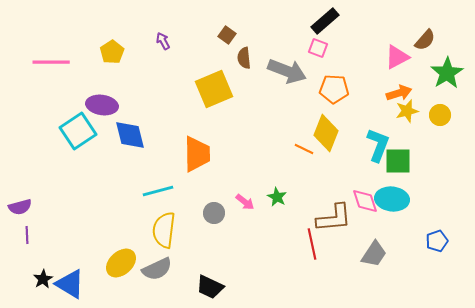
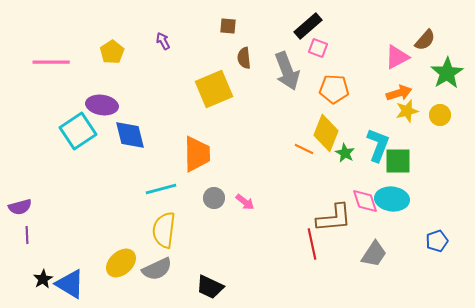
black rectangle at (325, 21): moved 17 px left, 5 px down
brown square at (227, 35): moved 1 px right, 9 px up; rotated 30 degrees counterclockwise
gray arrow at (287, 71): rotated 48 degrees clockwise
cyan line at (158, 191): moved 3 px right, 2 px up
green star at (277, 197): moved 68 px right, 44 px up
gray circle at (214, 213): moved 15 px up
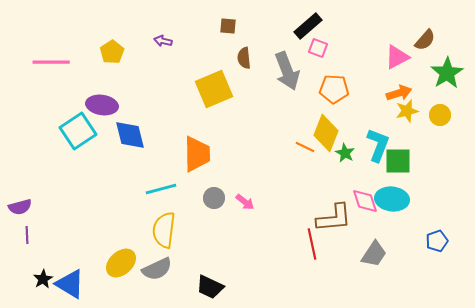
purple arrow at (163, 41): rotated 48 degrees counterclockwise
orange line at (304, 149): moved 1 px right, 2 px up
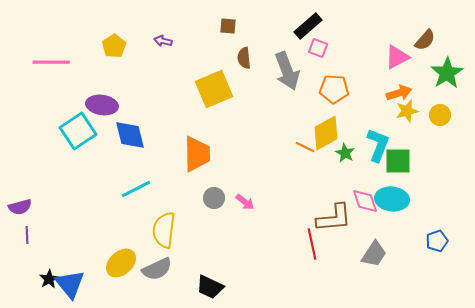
yellow pentagon at (112, 52): moved 2 px right, 6 px up
yellow diamond at (326, 133): rotated 39 degrees clockwise
cyan line at (161, 189): moved 25 px left; rotated 12 degrees counterclockwise
black star at (43, 279): moved 6 px right
blue triangle at (70, 284): rotated 20 degrees clockwise
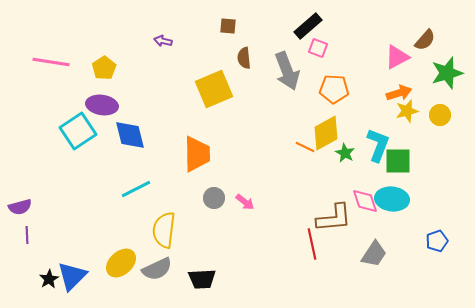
yellow pentagon at (114, 46): moved 10 px left, 22 px down
pink line at (51, 62): rotated 9 degrees clockwise
green star at (447, 73): rotated 16 degrees clockwise
blue triangle at (70, 284): moved 2 px right, 8 px up; rotated 24 degrees clockwise
black trapezoid at (210, 287): moved 8 px left, 8 px up; rotated 28 degrees counterclockwise
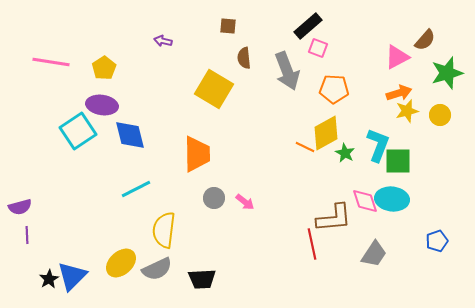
yellow square at (214, 89): rotated 36 degrees counterclockwise
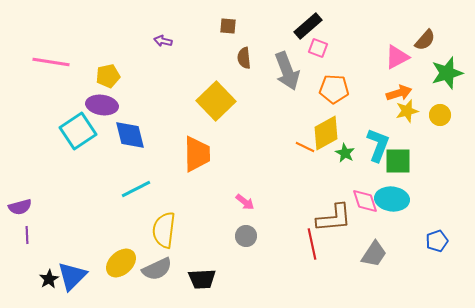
yellow pentagon at (104, 68): moved 4 px right, 8 px down; rotated 20 degrees clockwise
yellow square at (214, 89): moved 2 px right, 12 px down; rotated 15 degrees clockwise
gray circle at (214, 198): moved 32 px right, 38 px down
